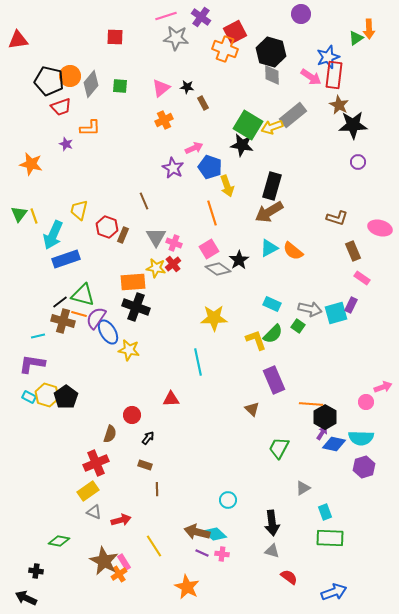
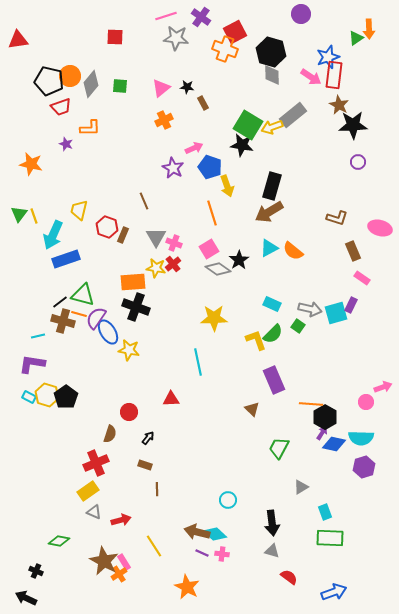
red circle at (132, 415): moved 3 px left, 3 px up
gray triangle at (303, 488): moved 2 px left, 1 px up
black cross at (36, 571): rotated 16 degrees clockwise
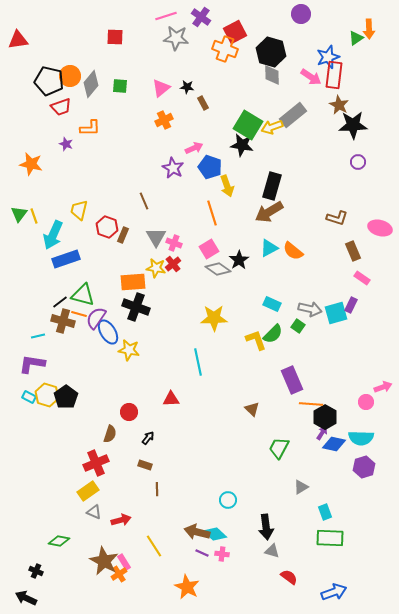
purple rectangle at (274, 380): moved 18 px right
black arrow at (272, 523): moved 6 px left, 4 px down
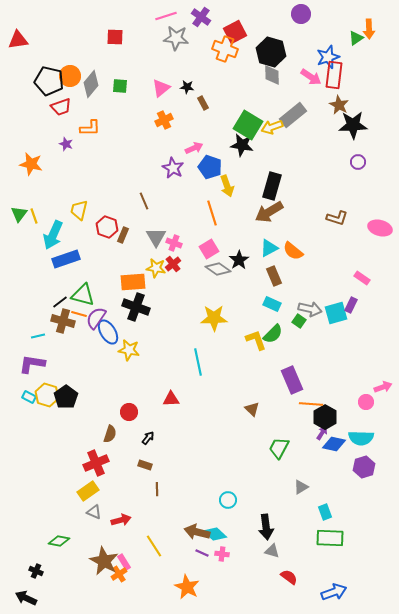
brown rectangle at (353, 251): moved 79 px left, 25 px down
green square at (298, 326): moved 1 px right, 5 px up
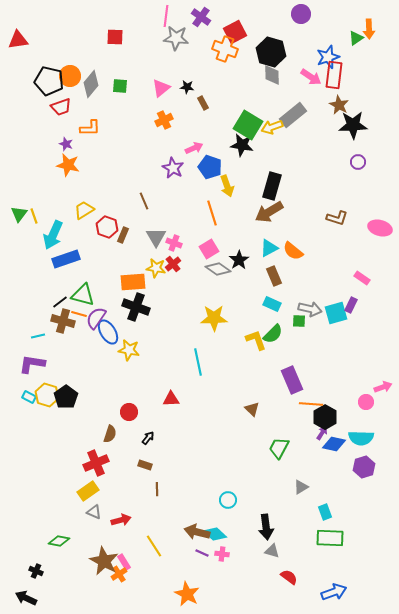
pink line at (166, 16): rotated 65 degrees counterclockwise
orange star at (31, 164): moved 37 px right, 1 px down
yellow trapezoid at (79, 210): moved 5 px right; rotated 45 degrees clockwise
green square at (299, 321): rotated 32 degrees counterclockwise
orange star at (187, 587): moved 7 px down
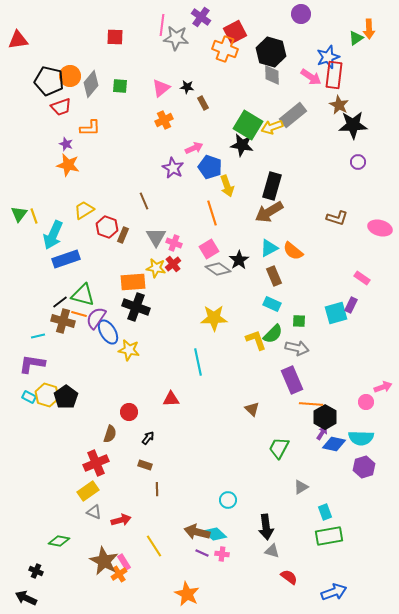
pink line at (166, 16): moved 4 px left, 9 px down
gray arrow at (310, 309): moved 13 px left, 39 px down
green rectangle at (330, 538): moved 1 px left, 2 px up; rotated 12 degrees counterclockwise
